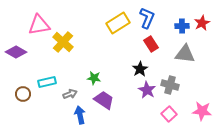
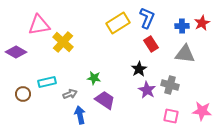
black star: moved 1 px left
purple trapezoid: moved 1 px right
pink square: moved 2 px right, 2 px down; rotated 35 degrees counterclockwise
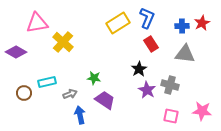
pink triangle: moved 2 px left, 2 px up
brown circle: moved 1 px right, 1 px up
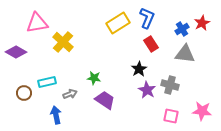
blue cross: moved 3 px down; rotated 32 degrees counterclockwise
blue arrow: moved 24 px left
